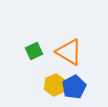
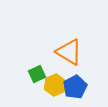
green square: moved 3 px right, 23 px down
blue pentagon: moved 1 px right
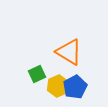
yellow hexagon: moved 3 px right, 1 px down
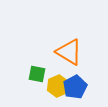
green square: rotated 36 degrees clockwise
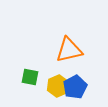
orange triangle: moved 2 px up; rotated 44 degrees counterclockwise
green square: moved 7 px left, 3 px down
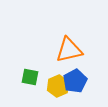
blue pentagon: moved 6 px up
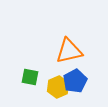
orange triangle: moved 1 px down
yellow hexagon: moved 1 px down
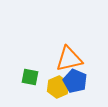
orange triangle: moved 8 px down
blue pentagon: rotated 20 degrees counterclockwise
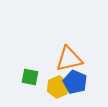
blue pentagon: moved 1 px down
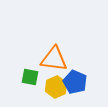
orange triangle: moved 15 px left; rotated 20 degrees clockwise
yellow hexagon: moved 2 px left
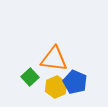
green square: rotated 36 degrees clockwise
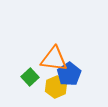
blue pentagon: moved 6 px left, 8 px up; rotated 15 degrees clockwise
